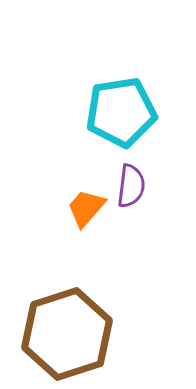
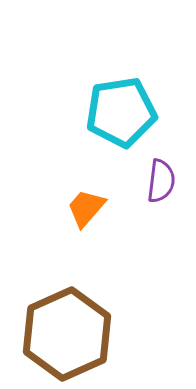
purple semicircle: moved 30 px right, 5 px up
brown hexagon: rotated 6 degrees counterclockwise
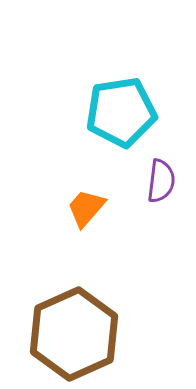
brown hexagon: moved 7 px right
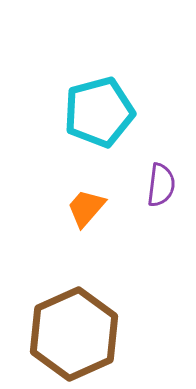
cyan pentagon: moved 22 px left; rotated 6 degrees counterclockwise
purple semicircle: moved 4 px down
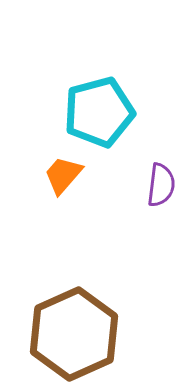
orange trapezoid: moved 23 px left, 33 px up
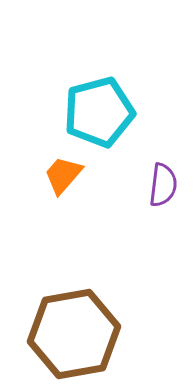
purple semicircle: moved 2 px right
brown hexagon: rotated 14 degrees clockwise
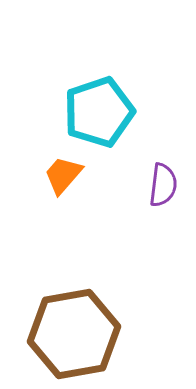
cyan pentagon: rotated 4 degrees counterclockwise
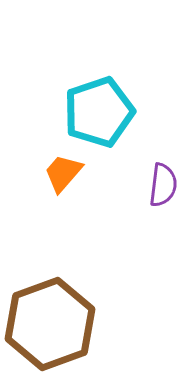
orange trapezoid: moved 2 px up
brown hexagon: moved 24 px left, 10 px up; rotated 10 degrees counterclockwise
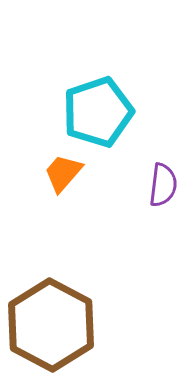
cyan pentagon: moved 1 px left
brown hexagon: moved 1 px right, 1 px down; rotated 12 degrees counterclockwise
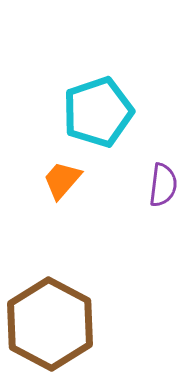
orange trapezoid: moved 1 px left, 7 px down
brown hexagon: moved 1 px left, 1 px up
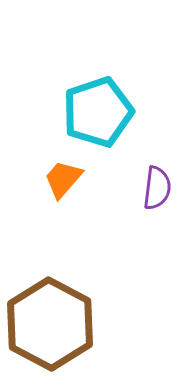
orange trapezoid: moved 1 px right, 1 px up
purple semicircle: moved 6 px left, 3 px down
